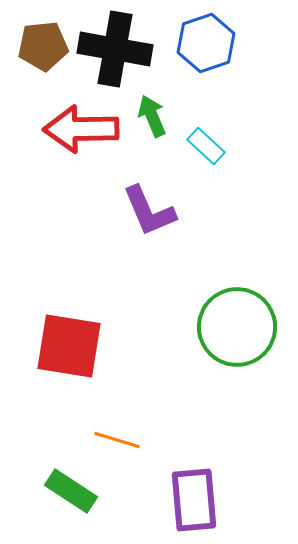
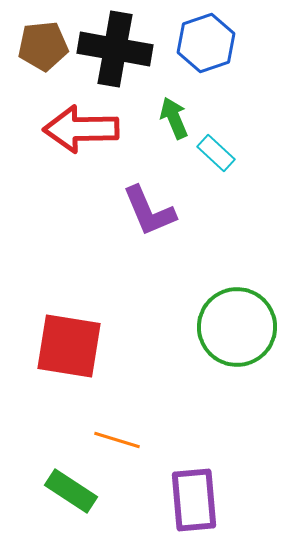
green arrow: moved 22 px right, 2 px down
cyan rectangle: moved 10 px right, 7 px down
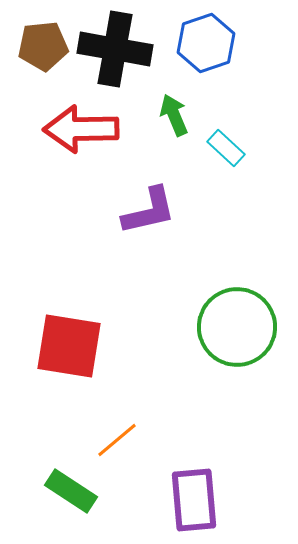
green arrow: moved 3 px up
cyan rectangle: moved 10 px right, 5 px up
purple L-shape: rotated 80 degrees counterclockwise
orange line: rotated 57 degrees counterclockwise
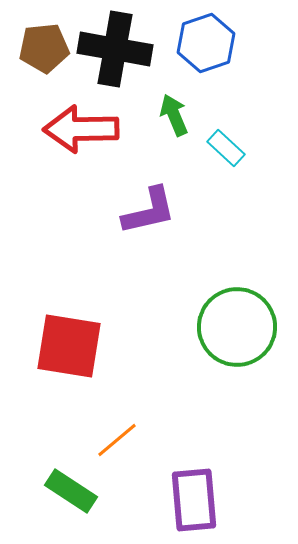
brown pentagon: moved 1 px right, 2 px down
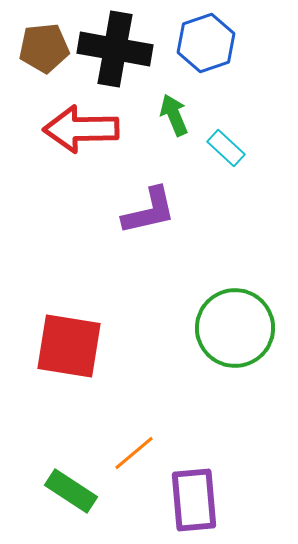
green circle: moved 2 px left, 1 px down
orange line: moved 17 px right, 13 px down
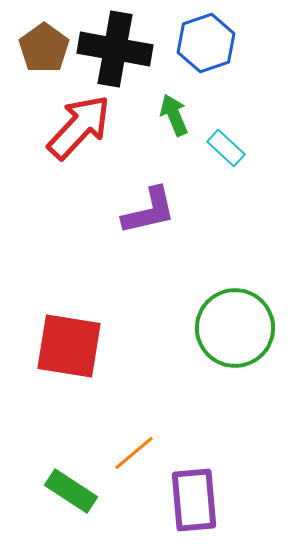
brown pentagon: rotated 30 degrees counterclockwise
red arrow: moved 2 px left, 2 px up; rotated 134 degrees clockwise
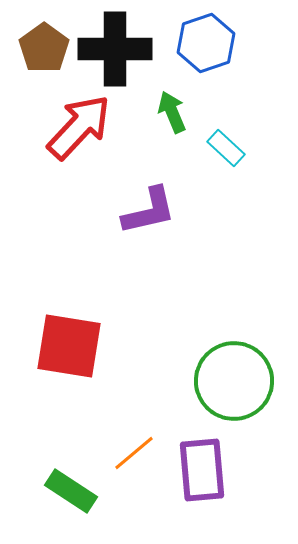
black cross: rotated 10 degrees counterclockwise
green arrow: moved 2 px left, 3 px up
green circle: moved 1 px left, 53 px down
purple rectangle: moved 8 px right, 30 px up
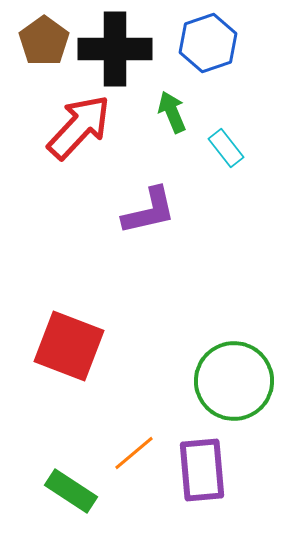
blue hexagon: moved 2 px right
brown pentagon: moved 7 px up
cyan rectangle: rotated 9 degrees clockwise
red square: rotated 12 degrees clockwise
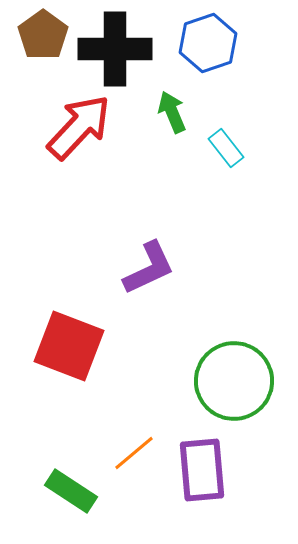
brown pentagon: moved 1 px left, 6 px up
purple L-shape: moved 57 px down; rotated 12 degrees counterclockwise
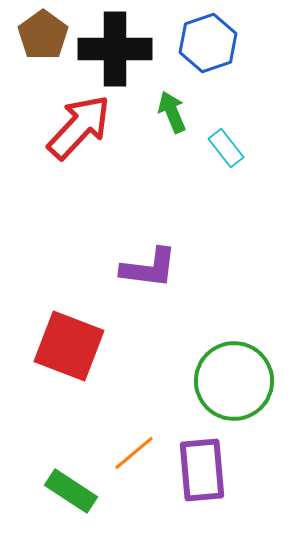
purple L-shape: rotated 32 degrees clockwise
